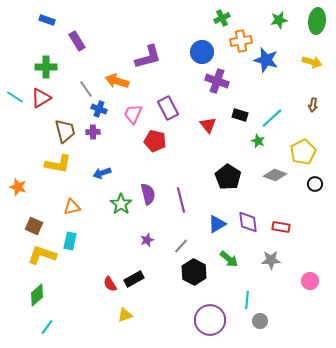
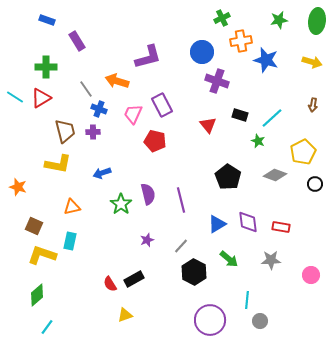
purple rectangle at (168, 108): moved 6 px left, 3 px up
pink circle at (310, 281): moved 1 px right, 6 px up
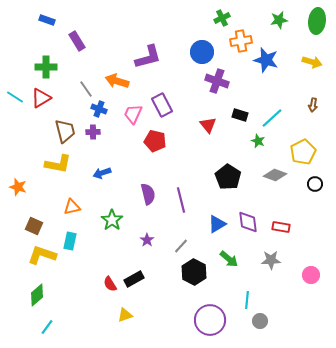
green star at (121, 204): moved 9 px left, 16 px down
purple star at (147, 240): rotated 16 degrees counterclockwise
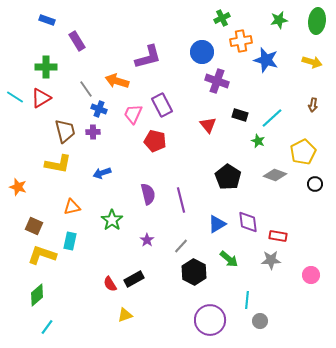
red rectangle at (281, 227): moved 3 px left, 9 px down
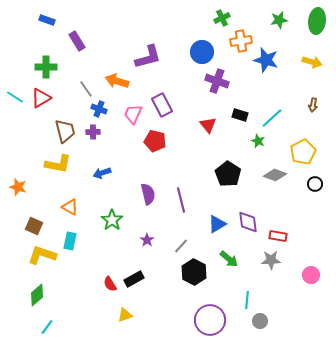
black pentagon at (228, 177): moved 3 px up
orange triangle at (72, 207): moved 2 px left; rotated 42 degrees clockwise
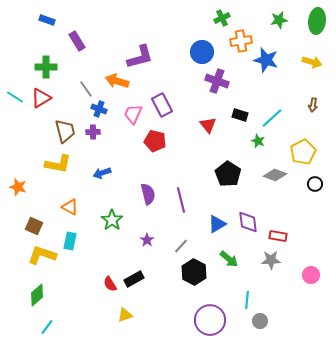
purple L-shape at (148, 57): moved 8 px left
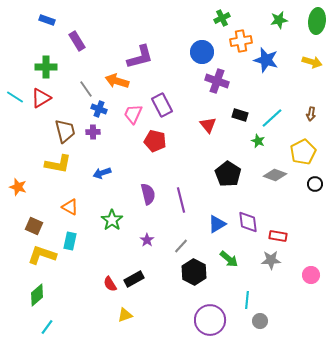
brown arrow at (313, 105): moved 2 px left, 9 px down
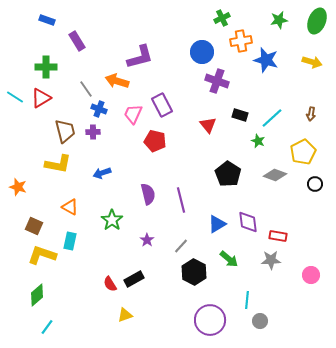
green ellipse at (317, 21): rotated 15 degrees clockwise
